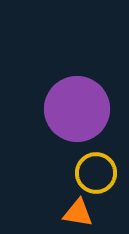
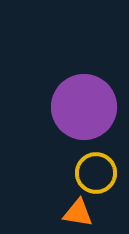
purple circle: moved 7 px right, 2 px up
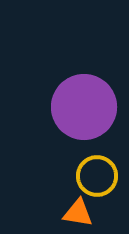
yellow circle: moved 1 px right, 3 px down
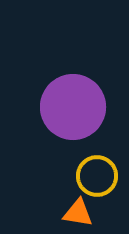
purple circle: moved 11 px left
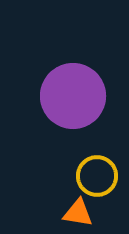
purple circle: moved 11 px up
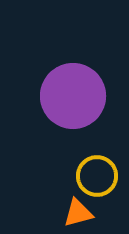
orange triangle: rotated 24 degrees counterclockwise
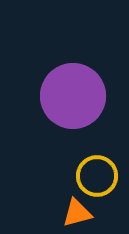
orange triangle: moved 1 px left
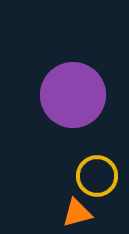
purple circle: moved 1 px up
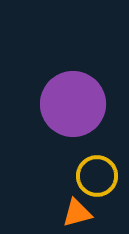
purple circle: moved 9 px down
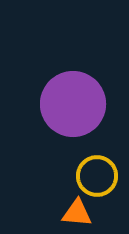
orange triangle: rotated 20 degrees clockwise
